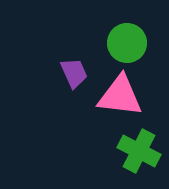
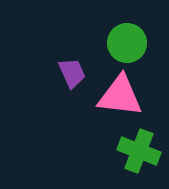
purple trapezoid: moved 2 px left
green cross: rotated 6 degrees counterclockwise
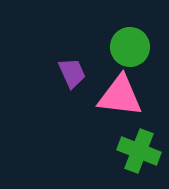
green circle: moved 3 px right, 4 px down
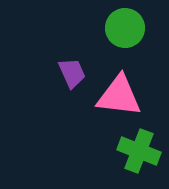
green circle: moved 5 px left, 19 px up
pink triangle: moved 1 px left
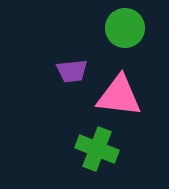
purple trapezoid: moved 2 px up; rotated 108 degrees clockwise
green cross: moved 42 px left, 2 px up
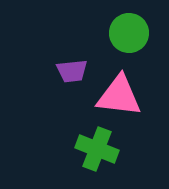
green circle: moved 4 px right, 5 px down
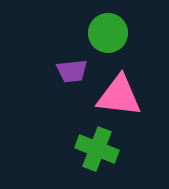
green circle: moved 21 px left
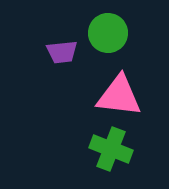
purple trapezoid: moved 10 px left, 19 px up
green cross: moved 14 px right
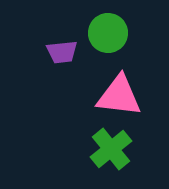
green cross: rotated 30 degrees clockwise
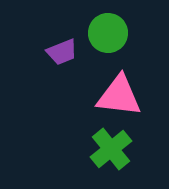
purple trapezoid: rotated 16 degrees counterclockwise
